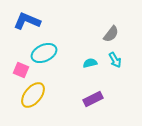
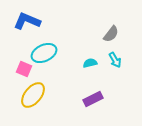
pink square: moved 3 px right, 1 px up
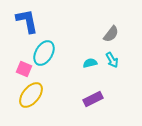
blue L-shape: rotated 56 degrees clockwise
cyan ellipse: rotated 35 degrees counterclockwise
cyan arrow: moved 3 px left
yellow ellipse: moved 2 px left
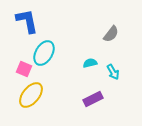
cyan arrow: moved 1 px right, 12 px down
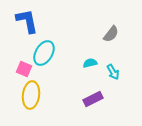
yellow ellipse: rotated 32 degrees counterclockwise
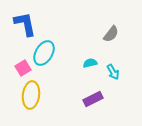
blue L-shape: moved 2 px left, 3 px down
pink square: moved 1 px left, 1 px up; rotated 35 degrees clockwise
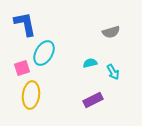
gray semicircle: moved 2 px up; rotated 36 degrees clockwise
pink square: moved 1 px left; rotated 14 degrees clockwise
purple rectangle: moved 1 px down
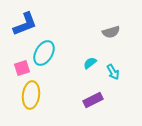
blue L-shape: rotated 80 degrees clockwise
cyan semicircle: rotated 24 degrees counterclockwise
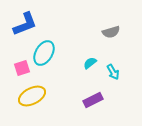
yellow ellipse: moved 1 px right, 1 px down; rotated 56 degrees clockwise
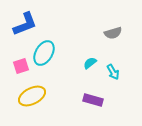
gray semicircle: moved 2 px right, 1 px down
pink square: moved 1 px left, 2 px up
purple rectangle: rotated 42 degrees clockwise
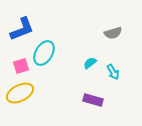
blue L-shape: moved 3 px left, 5 px down
yellow ellipse: moved 12 px left, 3 px up
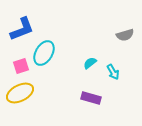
gray semicircle: moved 12 px right, 2 px down
purple rectangle: moved 2 px left, 2 px up
